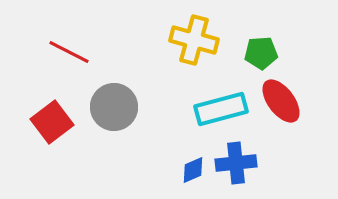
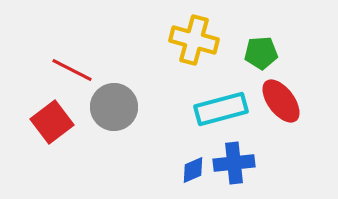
red line: moved 3 px right, 18 px down
blue cross: moved 2 px left
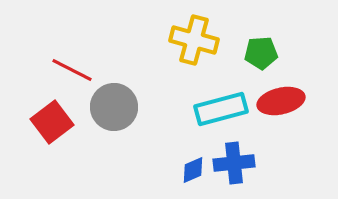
red ellipse: rotated 66 degrees counterclockwise
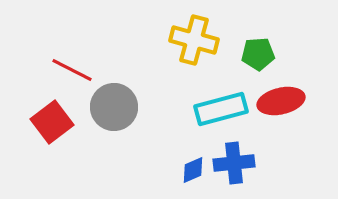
green pentagon: moved 3 px left, 1 px down
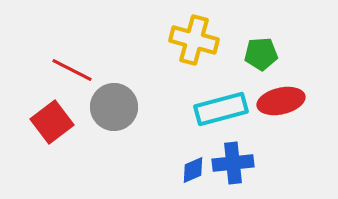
green pentagon: moved 3 px right
blue cross: moved 1 px left
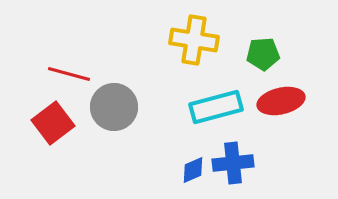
yellow cross: rotated 6 degrees counterclockwise
green pentagon: moved 2 px right
red line: moved 3 px left, 4 px down; rotated 12 degrees counterclockwise
cyan rectangle: moved 5 px left, 2 px up
red square: moved 1 px right, 1 px down
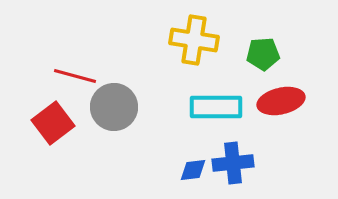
red line: moved 6 px right, 2 px down
cyan rectangle: rotated 15 degrees clockwise
blue diamond: rotated 16 degrees clockwise
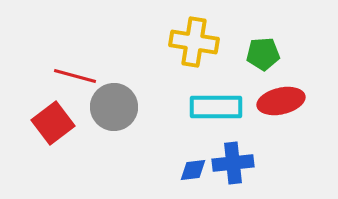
yellow cross: moved 2 px down
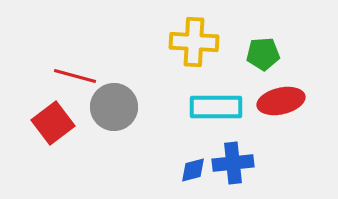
yellow cross: rotated 6 degrees counterclockwise
blue diamond: rotated 8 degrees counterclockwise
